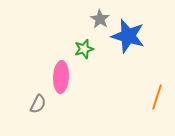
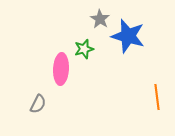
pink ellipse: moved 8 px up
orange line: rotated 25 degrees counterclockwise
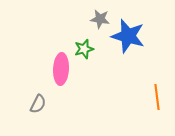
gray star: rotated 24 degrees counterclockwise
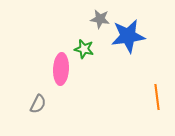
blue star: rotated 24 degrees counterclockwise
green star: rotated 30 degrees clockwise
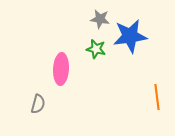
blue star: moved 2 px right
green star: moved 12 px right
gray semicircle: rotated 12 degrees counterclockwise
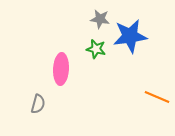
orange line: rotated 60 degrees counterclockwise
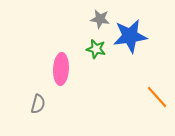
orange line: rotated 25 degrees clockwise
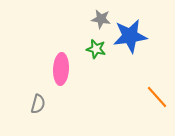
gray star: moved 1 px right
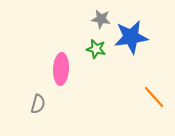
blue star: moved 1 px right, 1 px down
orange line: moved 3 px left
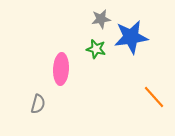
gray star: rotated 18 degrees counterclockwise
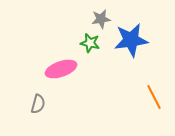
blue star: moved 3 px down
green star: moved 6 px left, 6 px up
pink ellipse: rotated 68 degrees clockwise
orange line: rotated 15 degrees clockwise
